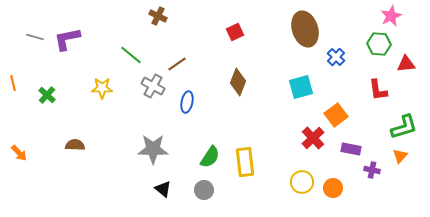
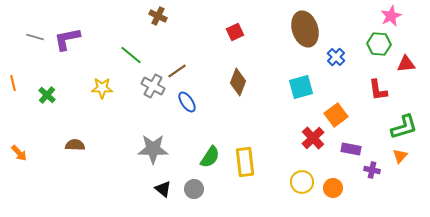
brown line: moved 7 px down
blue ellipse: rotated 45 degrees counterclockwise
gray circle: moved 10 px left, 1 px up
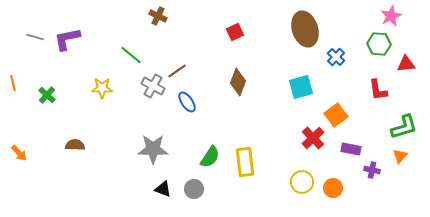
black triangle: rotated 18 degrees counterclockwise
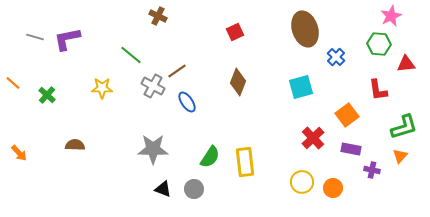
orange line: rotated 35 degrees counterclockwise
orange square: moved 11 px right
